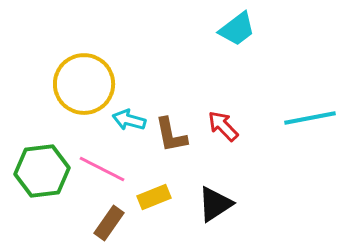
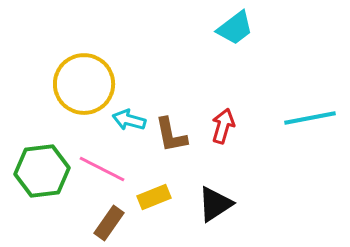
cyan trapezoid: moved 2 px left, 1 px up
red arrow: rotated 60 degrees clockwise
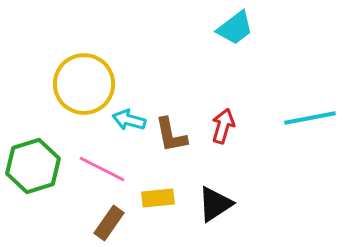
green hexagon: moved 9 px left, 5 px up; rotated 10 degrees counterclockwise
yellow rectangle: moved 4 px right, 1 px down; rotated 16 degrees clockwise
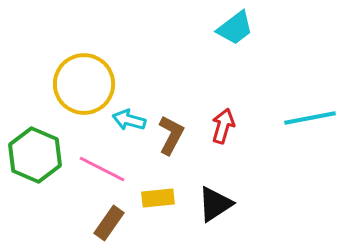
brown L-shape: rotated 141 degrees counterclockwise
green hexagon: moved 2 px right, 11 px up; rotated 20 degrees counterclockwise
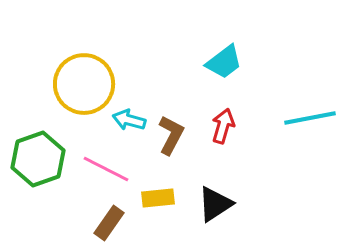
cyan trapezoid: moved 11 px left, 34 px down
green hexagon: moved 3 px right, 4 px down; rotated 18 degrees clockwise
pink line: moved 4 px right
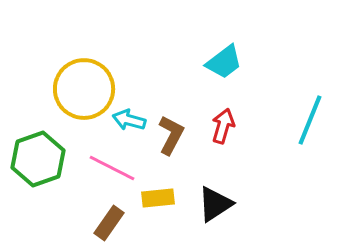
yellow circle: moved 5 px down
cyan line: moved 2 px down; rotated 57 degrees counterclockwise
pink line: moved 6 px right, 1 px up
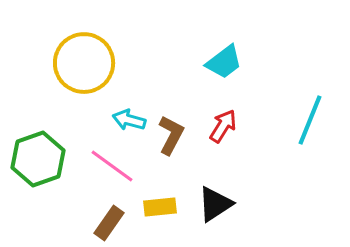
yellow circle: moved 26 px up
red arrow: rotated 16 degrees clockwise
pink line: moved 2 px up; rotated 9 degrees clockwise
yellow rectangle: moved 2 px right, 9 px down
